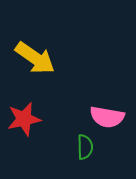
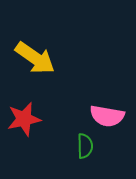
pink semicircle: moved 1 px up
green semicircle: moved 1 px up
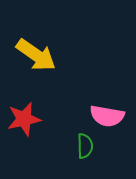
yellow arrow: moved 1 px right, 3 px up
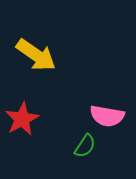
red star: moved 2 px left; rotated 16 degrees counterclockwise
green semicircle: rotated 35 degrees clockwise
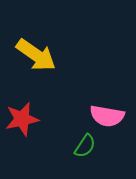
red star: rotated 16 degrees clockwise
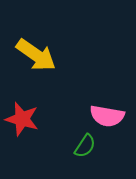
red star: rotated 28 degrees clockwise
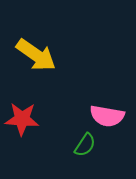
red star: rotated 12 degrees counterclockwise
green semicircle: moved 1 px up
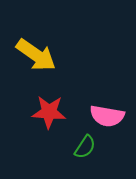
red star: moved 27 px right, 7 px up
green semicircle: moved 2 px down
